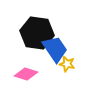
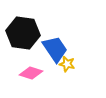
black hexagon: moved 14 px left
pink diamond: moved 5 px right, 1 px up
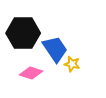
black hexagon: rotated 8 degrees counterclockwise
yellow star: moved 5 px right
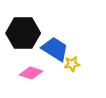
blue trapezoid: rotated 24 degrees counterclockwise
yellow star: rotated 21 degrees counterclockwise
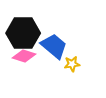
blue trapezoid: moved 1 px left, 3 px up; rotated 8 degrees clockwise
pink diamond: moved 7 px left, 17 px up
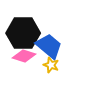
blue trapezoid: moved 5 px left
yellow star: moved 21 px left, 1 px down; rotated 28 degrees clockwise
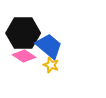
pink diamond: rotated 15 degrees clockwise
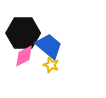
pink diamond: rotated 60 degrees counterclockwise
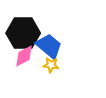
yellow star: rotated 14 degrees counterclockwise
